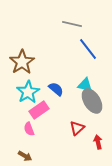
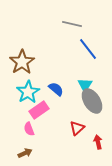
cyan triangle: rotated 49 degrees clockwise
brown arrow: moved 3 px up; rotated 56 degrees counterclockwise
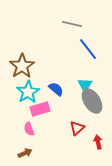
brown star: moved 4 px down
pink rectangle: moved 1 px right, 1 px up; rotated 18 degrees clockwise
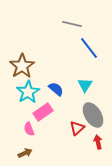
blue line: moved 1 px right, 1 px up
gray ellipse: moved 1 px right, 14 px down
pink rectangle: moved 3 px right, 3 px down; rotated 18 degrees counterclockwise
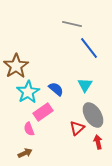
brown star: moved 6 px left
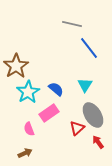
pink rectangle: moved 6 px right, 1 px down
red arrow: rotated 24 degrees counterclockwise
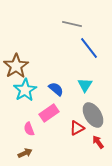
cyan star: moved 3 px left, 2 px up
red triangle: rotated 14 degrees clockwise
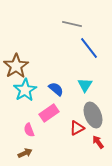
gray ellipse: rotated 10 degrees clockwise
pink semicircle: moved 1 px down
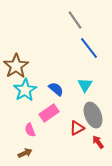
gray line: moved 3 px right, 4 px up; rotated 42 degrees clockwise
pink semicircle: moved 1 px right
